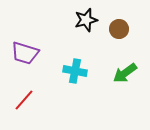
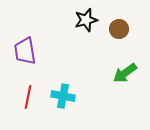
purple trapezoid: moved 2 px up; rotated 64 degrees clockwise
cyan cross: moved 12 px left, 25 px down
red line: moved 4 px right, 3 px up; rotated 30 degrees counterclockwise
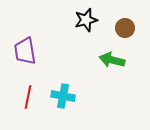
brown circle: moved 6 px right, 1 px up
green arrow: moved 13 px left, 13 px up; rotated 50 degrees clockwise
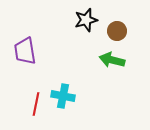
brown circle: moved 8 px left, 3 px down
red line: moved 8 px right, 7 px down
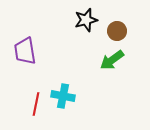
green arrow: rotated 50 degrees counterclockwise
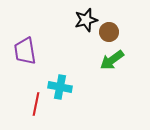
brown circle: moved 8 px left, 1 px down
cyan cross: moved 3 px left, 9 px up
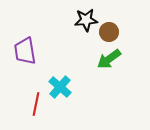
black star: rotated 10 degrees clockwise
green arrow: moved 3 px left, 1 px up
cyan cross: rotated 30 degrees clockwise
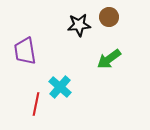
black star: moved 7 px left, 5 px down
brown circle: moved 15 px up
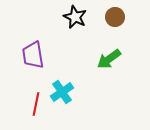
brown circle: moved 6 px right
black star: moved 4 px left, 8 px up; rotated 30 degrees clockwise
purple trapezoid: moved 8 px right, 4 px down
cyan cross: moved 2 px right, 5 px down; rotated 15 degrees clockwise
